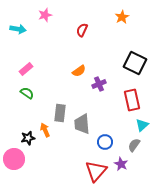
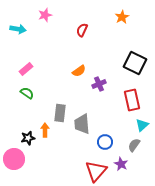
orange arrow: rotated 24 degrees clockwise
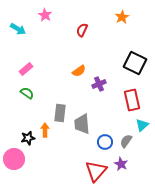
pink star: rotated 24 degrees counterclockwise
cyan arrow: rotated 21 degrees clockwise
gray semicircle: moved 8 px left, 4 px up
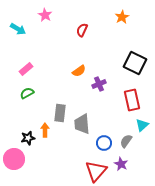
green semicircle: rotated 64 degrees counterclockwise
blue circle: moved 1 px left, 1 px down
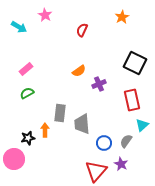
cyan arrow: moved 1 px right, 2 px up
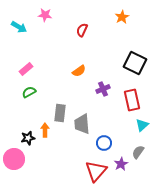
pink star: rotated 24 degrees counterclockwise
purple cross: moved 4 px right, 5 px down
green semicircle: moved 2 px right, 1 px up
gray semicircle: moved 12 px right, 11 px down
purple star: rotated 16 degrees clockwise
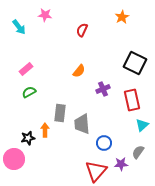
cyan arrow: rotated 21 degrees clockwise
orange semicircle: rotated 16 degrees counterclockwise
purple star: rotated 24 degrees clockwise
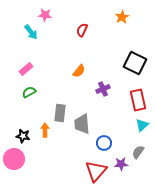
cyan arrow: moved 12 px right, 5 px down
red rectangle: moved 6 px right
black star: moved 5 px left, 2 px up; rotated 24 degrees clockwise
